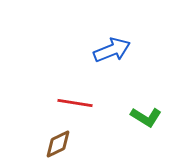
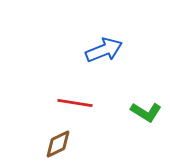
blue arrow: moved 8 px left
green L-shape: moved 5 px up
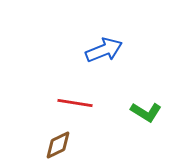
brown diamond: moved 1 px down
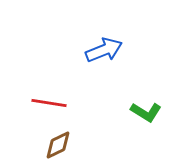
red line: moved 26 px left
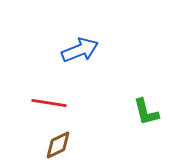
blue arrow: moved 24 px left
green L-shape: rotated 44 degrees clockwise
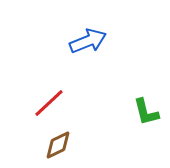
blue arrow: moved 8 px right, 9 px up
red line: rotated 52 degrees counterclockwise
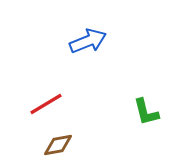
red line: moved 3 px left, 1 px down; rotated 12 degrees clockwise
brown diamond: rotated 16 degrees clockwise
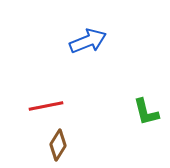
red line: moved 2 px down; rotated 20 degrees clockwise
brown diamond: rotated 48 degrees counterclockwise
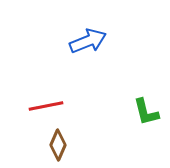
brown diamond: rotated 8 degrees counterclockwise
